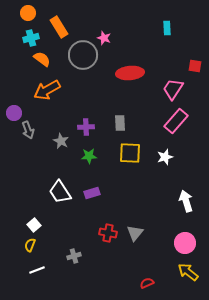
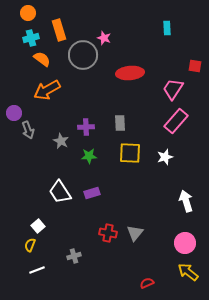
orange rectangle: moved 3 px down; rotated 15 degrees clockwise
white square: moved 4 px right, 1 px down
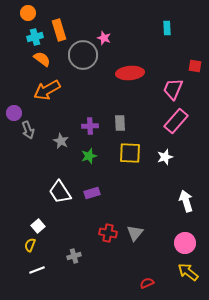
cyan cross: moved 4 px right, 1 px up
pink trapezoid: rotated 10 degrees counterclockwise
purple cross: moved 4 px right, 1 px up
green star: rotated 14 degrees counterclockwise
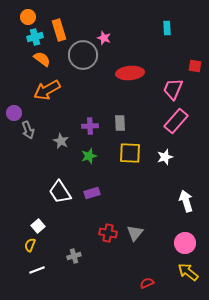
orange circle: moved 4 px down
